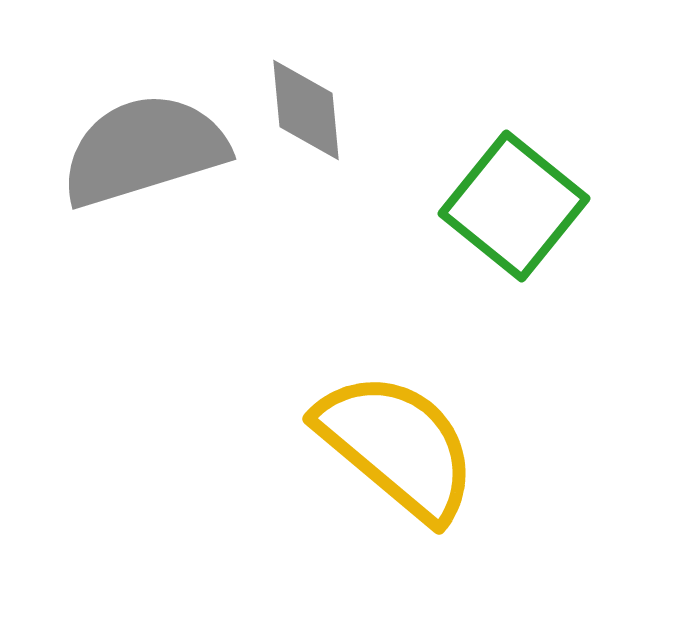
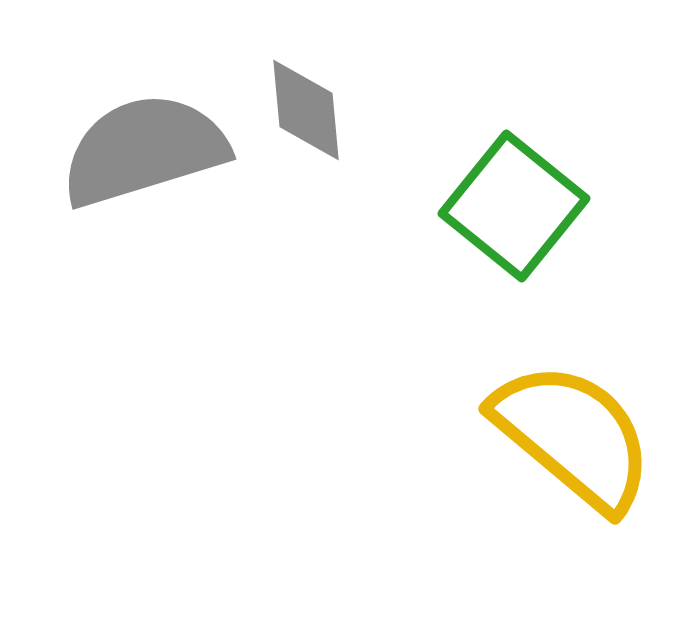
yellow semicircle: moved 176 px right, 10 px up
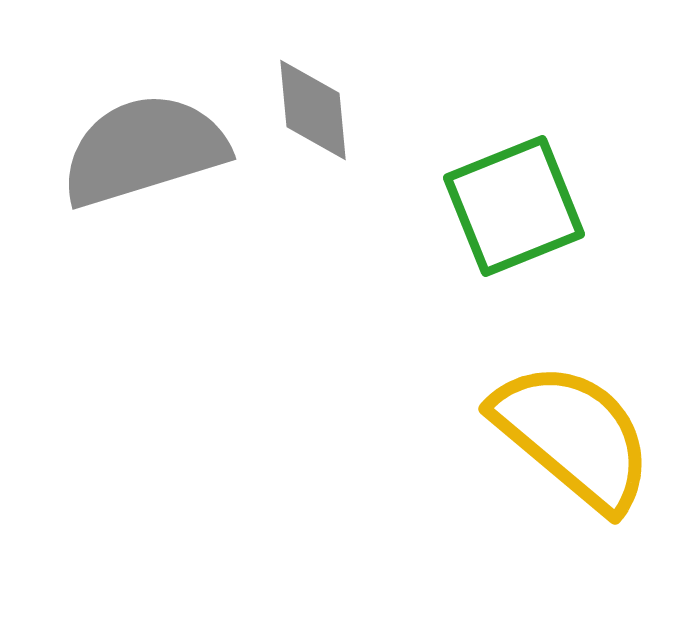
gray diamond: moved 7 px right
green square: rotated 29 degrees clockwise
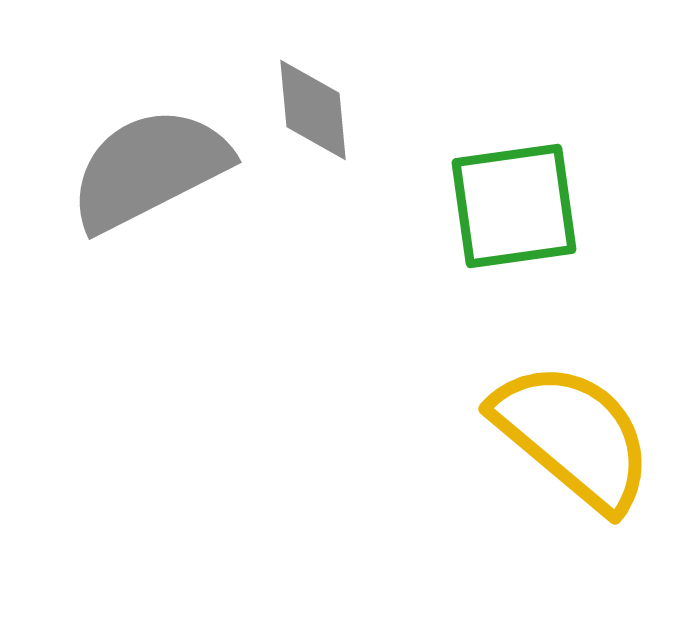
gray semicircle: moved 5 px right, 19 px down; rotated 10 degrees counterclockwise
green square: rotated 14 degrees clockwise
